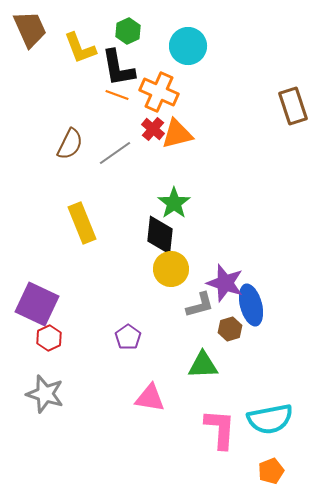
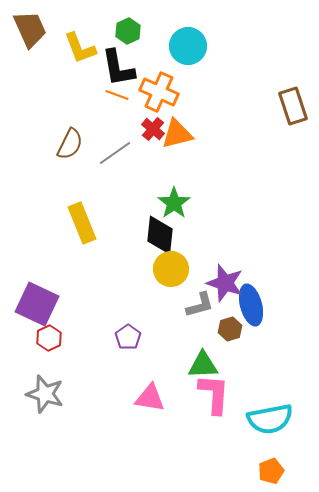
pink L-shape: moved 6 px left, 35 px up
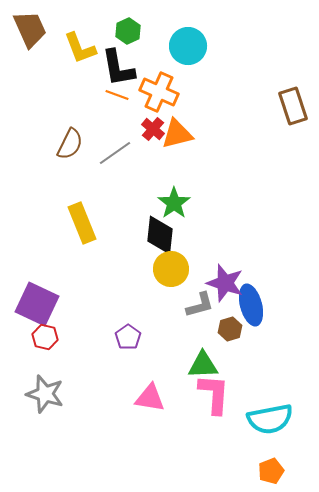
red hexagon: moved 4 px left, 1 px up; rotated 20 degrees counterclockwise
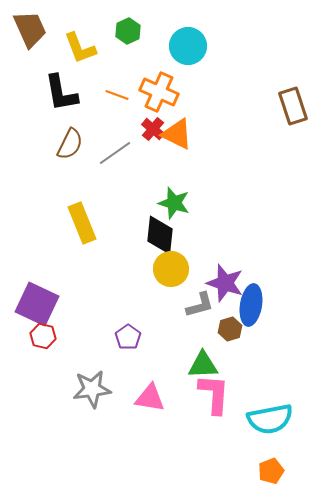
black L-shape: moved 57 px left, 25 px down
orange triangle: rotated 40 degrees clockwise
green star: rotated 20 degrees counterclockwise
blue ellipse: rotated 24 degrees clockwise
red hexagon: moved 2 px left, 1 px up
gray star: moved 47 px right, 5 px up; rotated 24 degrees counterclockwise
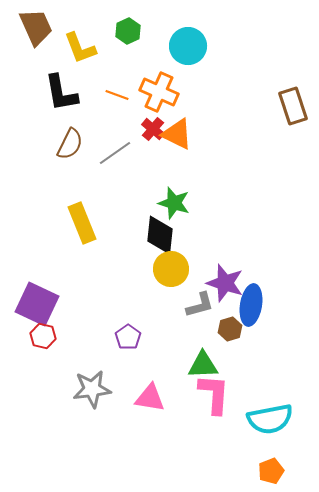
brown trapezoid: moved 6 px right, 2 px up
